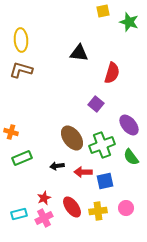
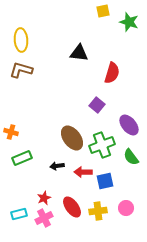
purple square: moved 1 px right, 1 px down
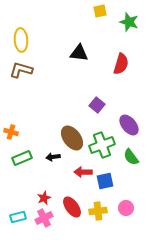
yellow square: moved 3 px left
red semicircle: moved 9 px right, 9 px up
black arrow: moved 4 px left, 9 px up
cyan rectangle: moved 1 px left, 3 px down
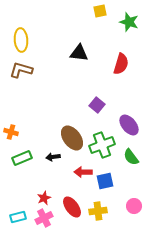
pink circle: moved 8 px right, 2 px up
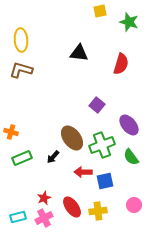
black arrow: rotated 40 degrees counterclockwise
pink circle: moved 1 px up
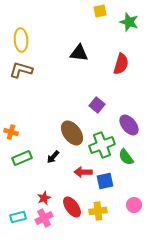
brown ellipse: moved 5 px up
green semicircle: moved 5 px left
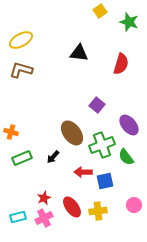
yellow square: rotated 24 degrees counterclockwise
yellow ellipse: rotated 65 degrees clockwise
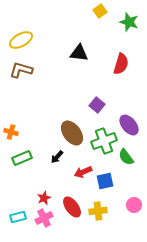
green cross: moved 2 px right, 4 px up
black arrow: moved 4 px right
red arrow: rotated 24 degrees counterclockwise
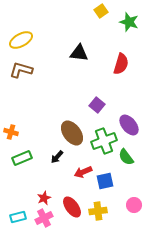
yellow square: moved 1 px right
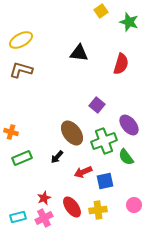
yellow cross: moved 1 px up
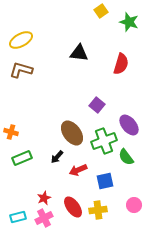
red arrow: moved 5 px left, 2 px up
red ellipse: moved 1 px right
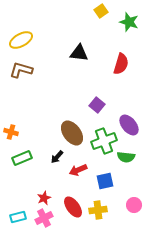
green semicircle: rotated 48 degrees counterclockwise
